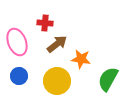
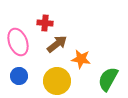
pink ellipse: moved 1 px right
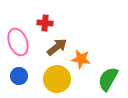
brown arrow: moved 3 px down
yellow circle: moved 2 px up
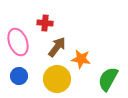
brown arrow: rotated 15 degrees counterclockwise
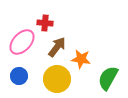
pink ellipse: moved 4 px right; rotated 64 degrees clockwise
green semicircle: moved 1 px up
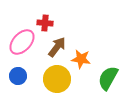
blue circle: moved 1 px left
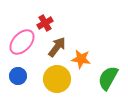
red cross: rotated 35 degrees counterclockwise
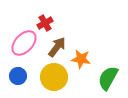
pink ellipse: moved 2 px right, 1 px down
yellow circle: moved 3 px left, 2 px up
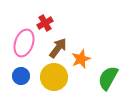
pink ellipse: rotated 24 degrees counterclockwise
brown arrow: moved 1 px right, 1 px down
orange star: rotated 30 degrees counterclockwise
blue circle: moved 3 px right
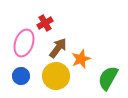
yellow circle: moved 2 px right, 1 px up
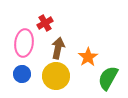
pink ellipse: rotated 12 degrees counterclockwise
brown arrow: rotated 25 degrees counterclockwise
orange star: moved 7 px right, 2 px up; rotated 12 degrees counterclockwise
blue circle: moved 1 px right, 2 px up
